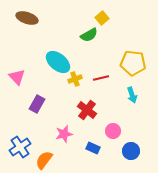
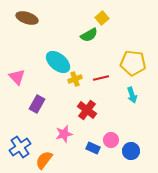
pink circle: moved 2 px left, 9 px down
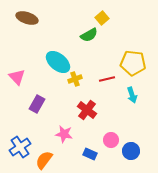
red line: moved 6 px right, 1 px down
pink star: rotated 24 degrees clockwise
blue rectangle: moved 3 px left, 6 px down
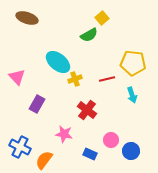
blue cross: rotated 30 degrees counterclockwise
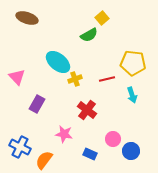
pink circle: moved 2 px right, 1 px up
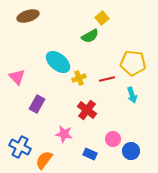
brown ellipse: moved 1 px right, 2 px up; rotated 35 degrees counterclockwise
green semicircle: moved 1 px right, 1 px down
yellow cross: moved 4 px right, 1 px up
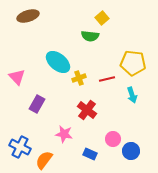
green semicircle: rotated 36 degrees clockwise
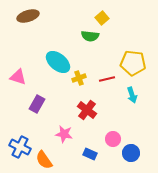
pink triangle: moved 1 px right; rotated 30 degrees counterclockwise
blue circle: moved 2 px down
orange semicircle: rotated 72 degrees counterclockwise
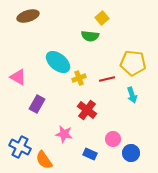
pink triangle: rotated 12 degrees clockwise
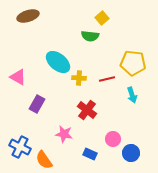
yellow cross: rotated 24 degrees clockwise
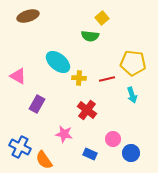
pink triangle: moved 1 px up
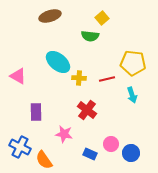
brown ellipse: moved 22 px right
purple rectangle: moved 1 px left, 8 px down; rotated 30 degrees counterclockwise
pink circle: moved 2 px left, 5 px down
